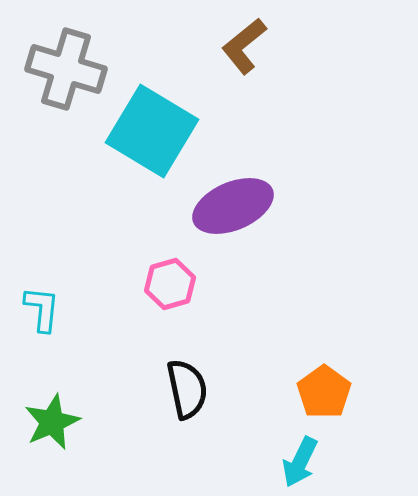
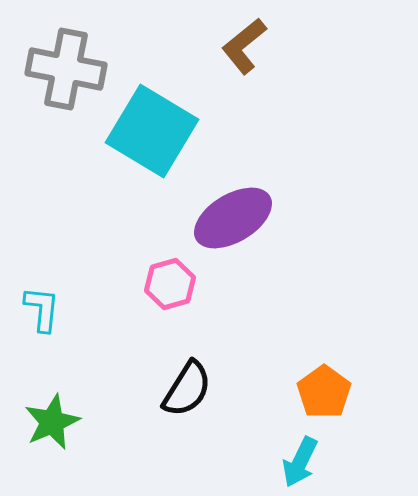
gray cross: rotated 6 degrees counterclockwise
purple ellipse: moved 12 px down; rotated 8 degrees counterclockwise
black semicircle: rotated 44 degrees clockwise
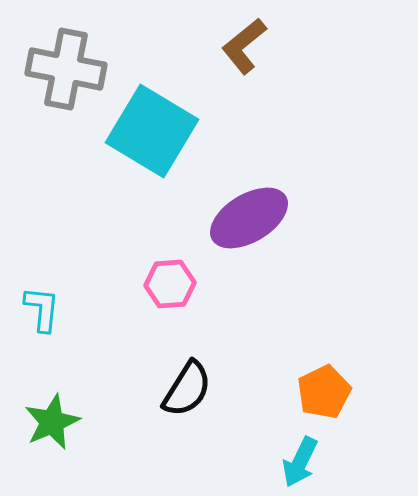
purple ellipse: moved 16 px right
pink hexagon: rotated 12 degrees clockwise
orange pentagon: rotated 10 degrees clockwise
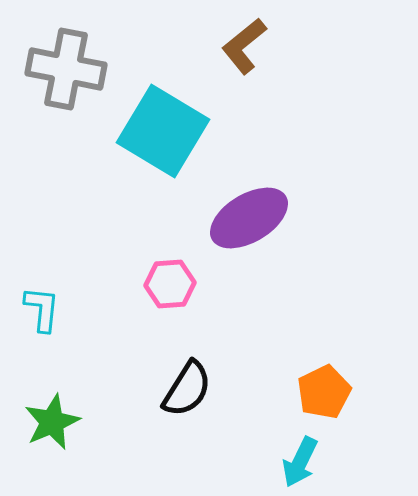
cyan square: moved 11 px right
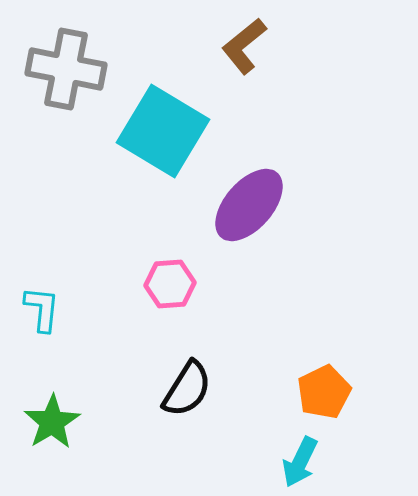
purple ellipse: moved 13 px up; rotated 18 degrees counterclockwise
green star: rotated 8 degrees counterclockwise
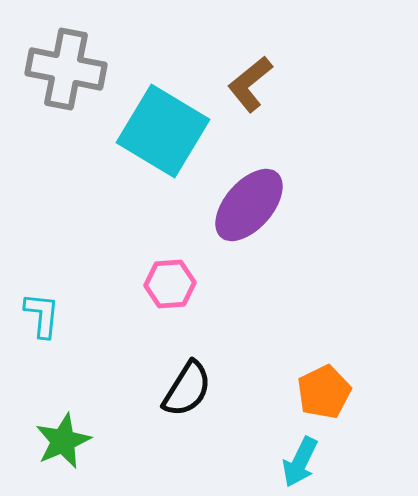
brown L-shape: moved 6 px right, 38 px down
cyan L-shape: moved 6 px down
green star: moved 11 px right, 19 px down; rotated 8 degrees clockwise
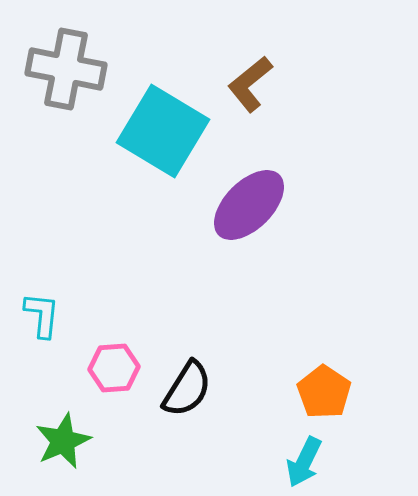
purple ellipse: rotated 4 degrees clockwise
pink hexagon: moved 56 px left, 84 px down
orange pentagon: rotated 12 degrees counterclockwise
cyan arrow: moved 4 px right
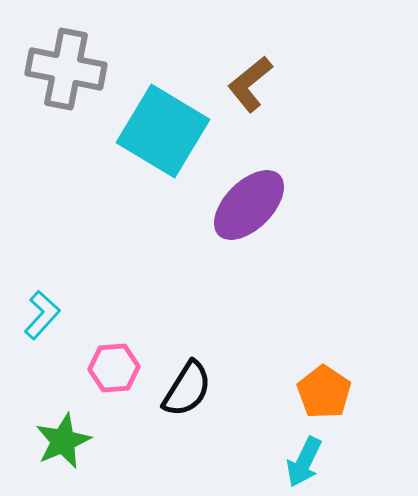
cyan L-shape: rotated 36 degrees clockwise
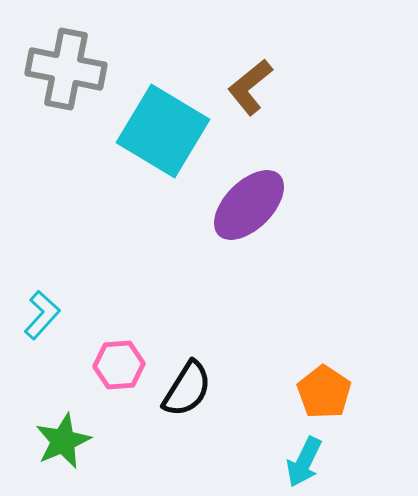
brown L-shape: moved 3 px down
pink hexagon: moved 5 px right, 3 px up
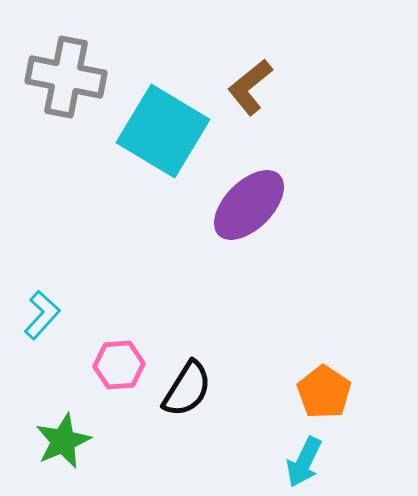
gray cross: moved 8 px down
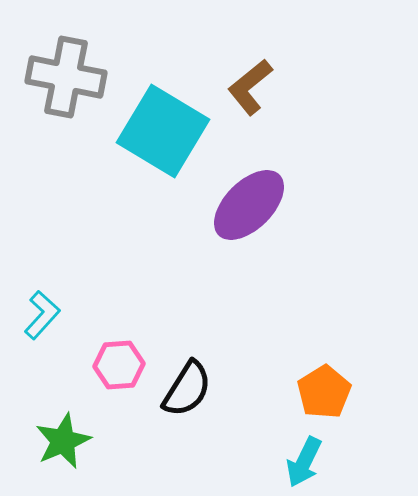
orange pentagon: rotated 6 degrees clockwise
